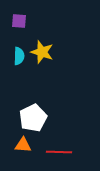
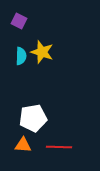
purple square: rotated 21 degrees clockwise
cyan semicircle: moved 2 px right
white pentagon: rotated 16 degrees clockwise
red line: moved 5 px up
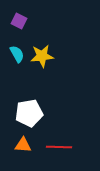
yellow star: moved 4 px down; rotated 25 degrees counterclockwise
cyan semicircle: moved 4 px left, 2 px up; rotated 30 degrees counterclockwise
white pentagon: moved 4 px left, 5 px up
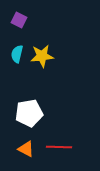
purple square: moved 1 px up
cyan semicircle: rotated 138 degrees counterclockwise
orange triangle: moved 3 px right, 4 px down; rotated 24 degrees clockwise
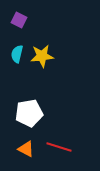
red line: rotated 15 degrees clockwise
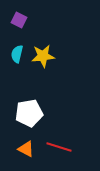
yellow star: moved 1 px right
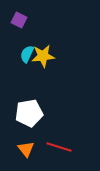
cyan semicircle: moved 10 px right; rotated 12 degrees clockwise
orange triangle: rotated 24 degrees clockwise
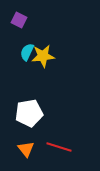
cyan semicircle: moved 2 px up
